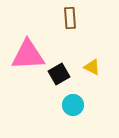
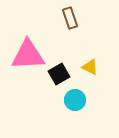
brown rectangle: rotated 15 degrees counterclockwise
yellow triangle: moved 2 px left
cyan circle: moved 2 px right, 5 px up
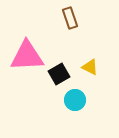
pink triangle: moved 1 px left, 1 px down
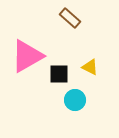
brown rectangle: rotated 30 degrees counterclockwise
pink triangle: rotated 27 degrees counterclockwise
black square: rotated 30 degrees clockwise
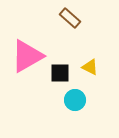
black square: moved 1 px right, 1 px up
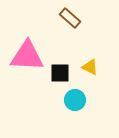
pink triangle: rotated 33 degrees clockwise
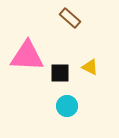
cyan circle: moved 8 px left, 6 px down
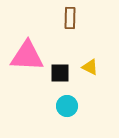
brown rectangle: rotated 50 degrees clockwise
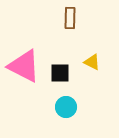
pink triangle: moved 3 px left, 10 px down; rotated 24 degrees clockwise
yellow triangle: moved 2 px right, 5 px up
cyan circle: moved 1 px left, 1 px down
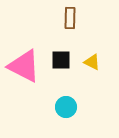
black square: moved 1 px right, 13 px up
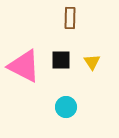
yellow triangle: rotated 30 degrees clockwise
